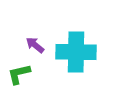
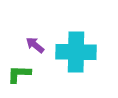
green L-shape: rotated 15 degrees clockwise
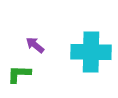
cyan cross: moved 15 px right
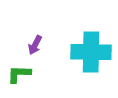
purple arrow: rotated 102 degrees counterclockwise
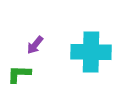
purple arrow: rotated 12 degrees clockwise
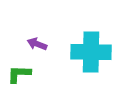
purple arrow: moved 2 px right, 1 px up; rotated 72 degrees clockwise
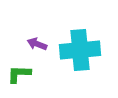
cyan cross: moved 11 px left, 2 px up; rotated 6 degrees counterclockwise
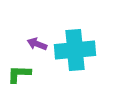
cyan cross: moved 5 px left
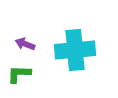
purple arrow: moved 12 px left
